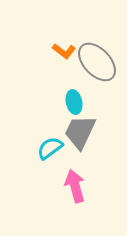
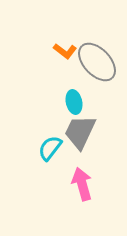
orange L-shape: moved 1 px right
cyan semicircle: rotated 16 degrees counterclockwise
pink arrow: moved 7 px right, 2 px up
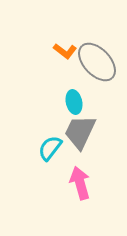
pink arrow: moved 2 px left, 1 px up
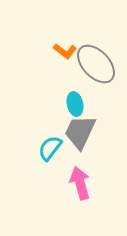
gray ellipse: moved 1 px left, 2 px down
cyan ellipse: moved 1 px right, 2 px down
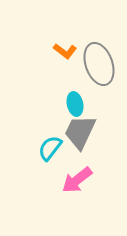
gray ellipse: moved 3 px right; rotated 24 degrees clockwise
pink arrow: moved 3 px left, 3 px up; rotated 112 degrees counterclockwise
